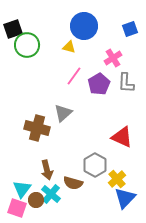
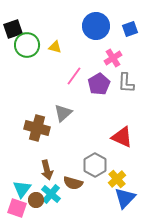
blue circle: moved 12 px right
yellow triangle: moved 14 px left
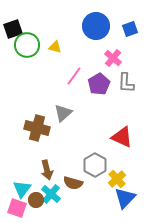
pink cross: rotated 18 degrees counterclockwise
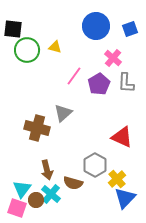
black square: rotated 24 degrees clockwise
green circle: moved 5 px down
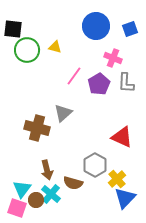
pink cross: rotated 18 degrees counterclockwise
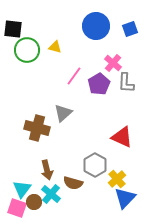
pink cross: moved 5 px down; rotated 18 degrees clockwise
brown circle: moved 2 px left, 2 px down
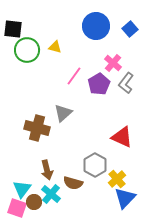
blue square: rotated 21 degrees counterclockwise
gray L-shape: rotated 35 degrees clockwise
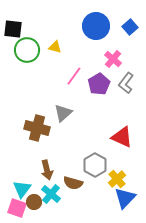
blue square: moved 2 px up
pink cross: moved 4 px up
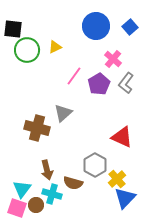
yellow triangle: rotated 40 degrees counterclockwise
cyan cross: moved 1 px right; rotated 24 degrees counterclockwise
brown circle: moved 2 px right, 3 px down
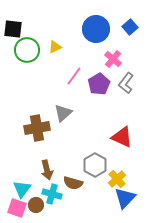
blue circle: moved 3 px down
brown cross: rotated 25 degrees counterclockwise
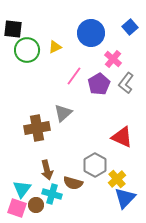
blue circle: moved 5 px left, 4 px down
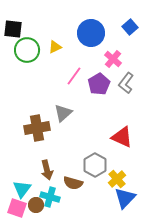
cyan cross: moved 2 px left, 3 px down
